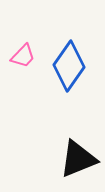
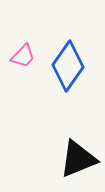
blue diamond: moved 1 px left
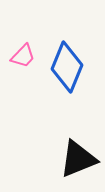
blue diamond: moved 1 px left, 1 px down; rotated 12 degrees counterclockwise
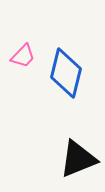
blue diamond: moved 1 px left, 6 px down; rotated 9 degrees counterclockwise
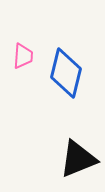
pink trapezoid: rotated 40 degrees counterclockwise
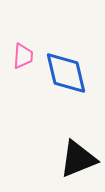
blue diamond: rotated 27 degrees counterclockwise
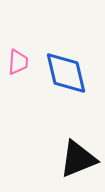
pink trapezoid: moved 5 px left, 6 px down
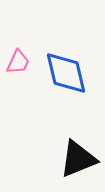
pink trapezoid: rotated 20 degrees clockwise
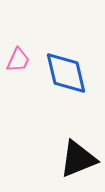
pink trapezoid: moved 2 px up
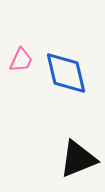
pink trapezoid: moved 3 px right
